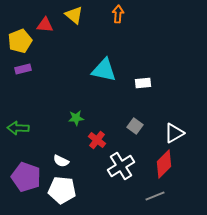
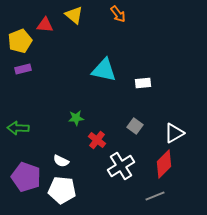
orange arrow: rotated 138 degrees clockwise
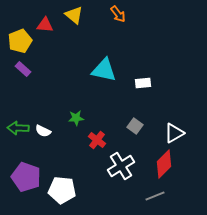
purple rectangle: rotated 56 degrees clockwise
white semicircle: moved 18 px left, 30 px up
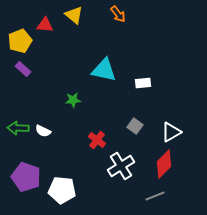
green star: moved 3 px left, 18 px up
white triangle: moved 3 px left, 1 px up
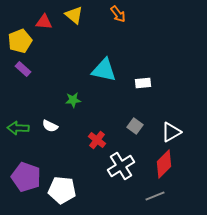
red triangle: moved 1 px left, 3 px up
white semicircle: moved 7 px right, 5 px up
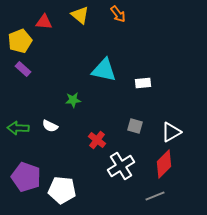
yellow triangle: moved 6 px right
gray square: rotated 21 degrees counterclockwise
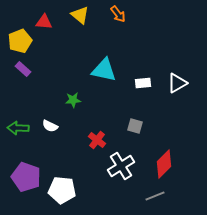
white triangle: moved 6 px right, 49 px up
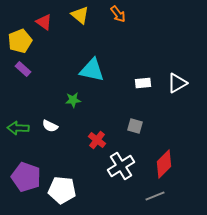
red triangle: rotated 30 degrees clockwise
cyan triangle: moved 12 px left
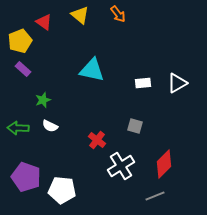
green star: moved 30 px left; rotated 14 degrees counterclockwise
